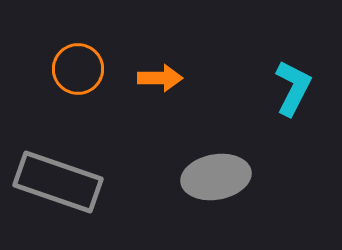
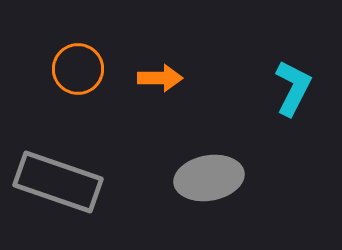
gray ellipse: moved 7 px left, 1 px down
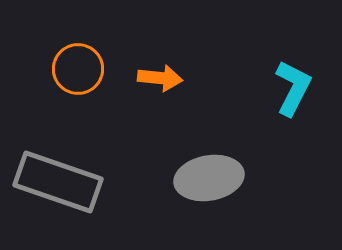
orange arrow: rotated 6 degrees clockwise
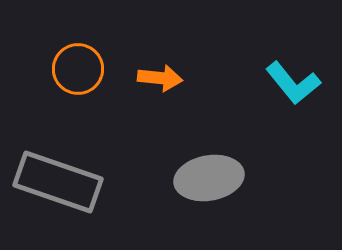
cyan L-shape: moved 5 px up; rotated 114 degrees clockwise
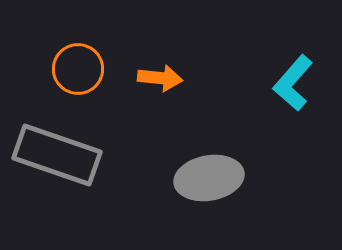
cyan L-shape: rotated 80 degrees clockwise
gray rectangle: moved 1 px left, 27 px up
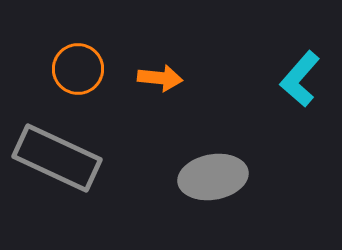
cyan L-shape: moved 7 px right, 4 px up
gray rectangle: moved 3 px down; rotated 6 degrees clockwise
gray ellipse: moved 4 px right, 1 px up
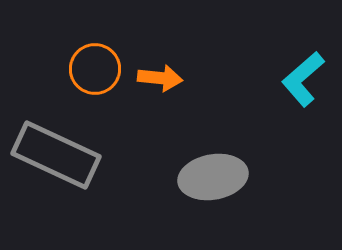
orange circle: moved 17 px right
cyan L-shape: moved 3 px right; rotated 8 degrees clockwise
gray rectangle: moved 1 px left, 3 px up
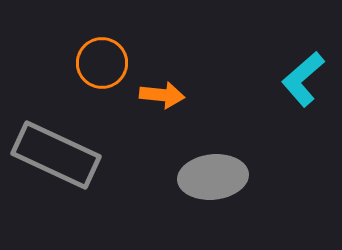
orange circle: moved 7 px right, 6 px up
orange arrow: moved 2 px right, 17 px down
gray ellipse: rotated 4 degrees clockwise
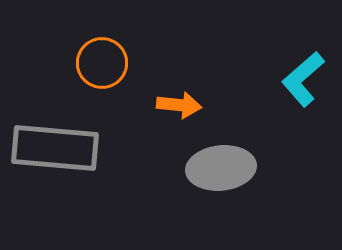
orange arrow: moved 17 px right, 10 px down
gray rectangle: moved 1 px left, 7 px up; rotated 20 degrees counterclockwise
gray ellipse: moved 8 px right, 9 px up
